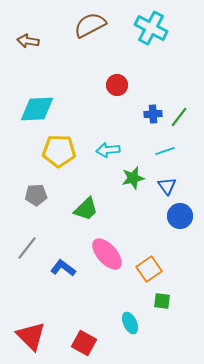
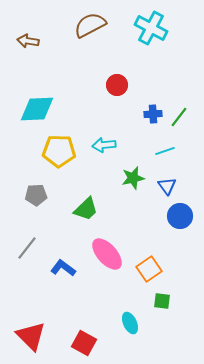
cyan arrow: moved 4 px left, 5 px up
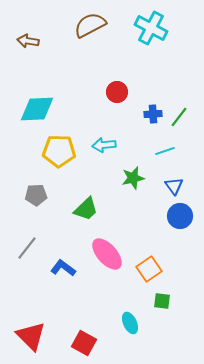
red circle: moved 7 px down
blue triangle: moved 7 px right
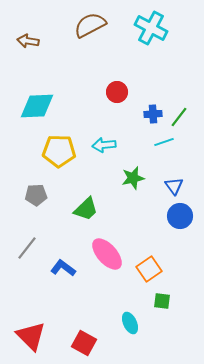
cyan diamond: moved 3 px up
cyan line: moved 1 px left, 9 px up
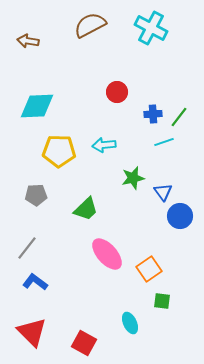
blue triangle: moved 11 px left, 6 px down
blue L-shape: moved 28 px left, 14 px down
red triangle: moved 1 px right, 4 px up
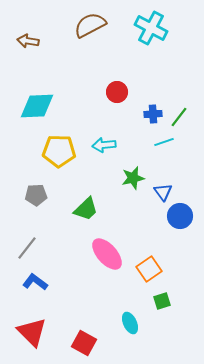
green square: rotated 24 degrees counterclockwise
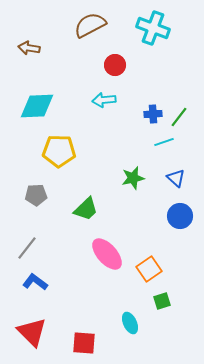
cyan cross: moved 2 px right; rotated 8 degrees counterclockwise
brown arrow: moved 1 px right, 7 px down
red circle: moved 2 px left, 27 px up
cyan arrow: moved 45 px up
blue triangle: moved 13 px right, 14 px up; rotated 12 degrees counterclockwise
red square: rotated 25 degrees counterclockwise
